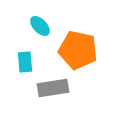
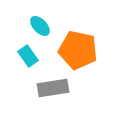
cyan rectangle: moved 3 px right, 6 px up; rotated 30 degrees counterclockwise
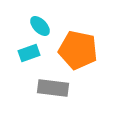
cyan rectangle: moved 1 px right, 3 px up; rotated 75 degrees counterclockwise
gray rectangle: rotated 16 degrees clockwise
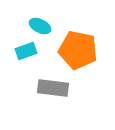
cyan ellipse: rotated 20 degrees counterclockwise
cyan rectangle: moved 3 px left, 2 px up
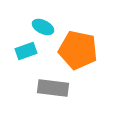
cyan ellipse: moved 3 px right, 1 px down
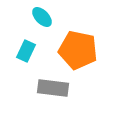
cyan ellipse: moved 1 px left, 10 px up; rotated 20 degrees clockwise
cyan rectangle: rotated 45 degrees counterclockwise
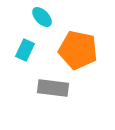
cyan rectangle: moved 1 px left, 1 px up
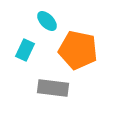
cyan ellipse: moved 5 px right, 4 px down
